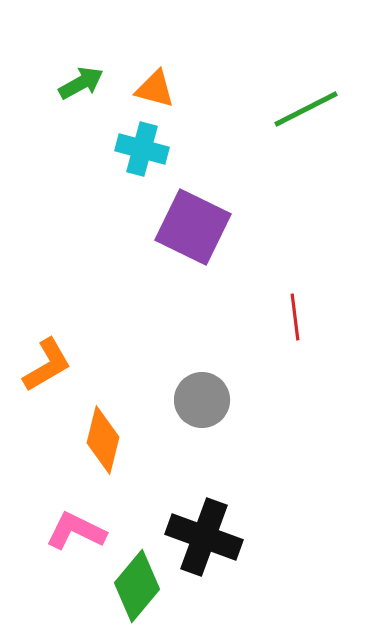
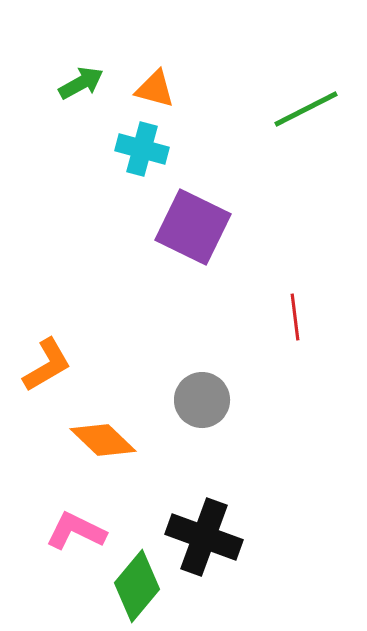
orange diamond: rotated 60 degrees counterclockwise
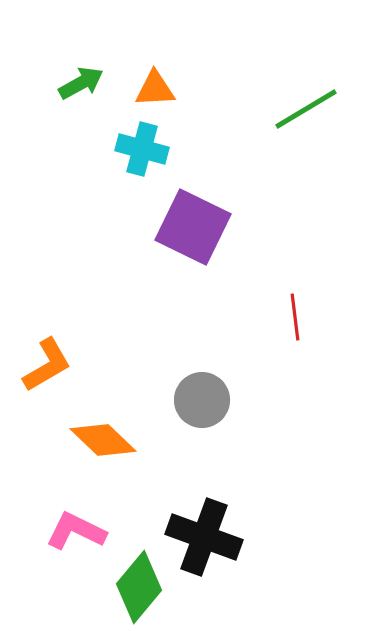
orange triangle: rotated 18 degrees counterclockwise
green line: rotated 4 degrees counterclockwise
green diamond: moved 2 px right, 1 px down
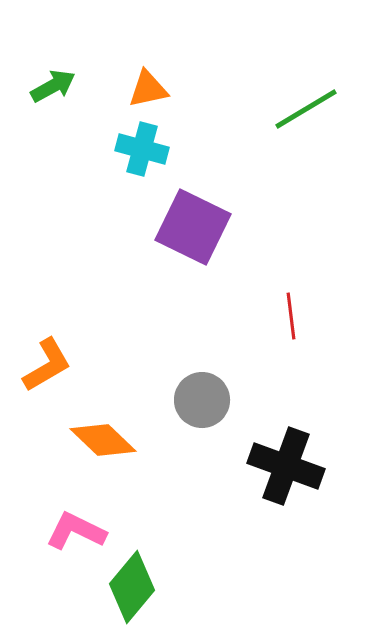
green arrow: moved 28 px left, 3 px down
orange triangle: moved 7 px left; rotated 9 degrees counterclockwise
red line: moved 4 px left, 1 px up
black cross: moved 82 px right, 71 px up
green diamond: moved 7 px left
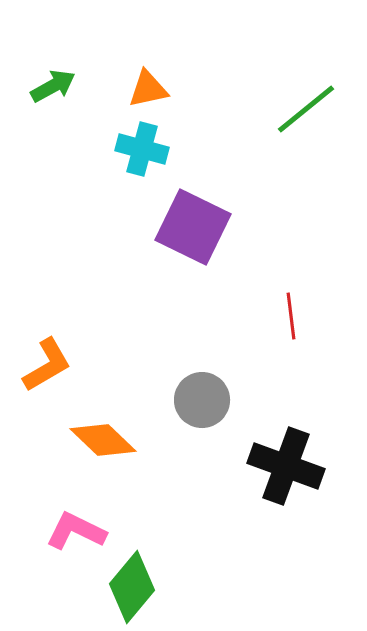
green line: rotated 8 degrees counterclockwise
